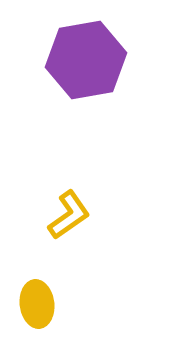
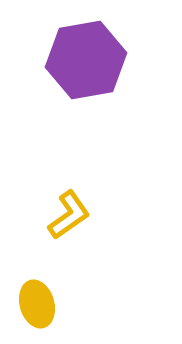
yellow ellipse: rotated 9 degrees counterclockwise
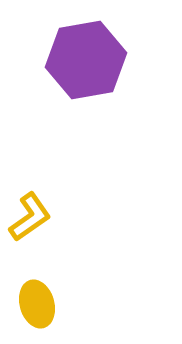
yellow L-shape: moved 39 px left, 2 px down
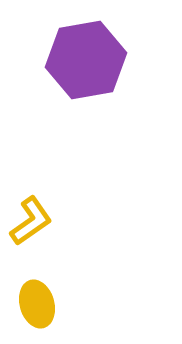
yellow L-shape: moved 1 px right, 4 px down
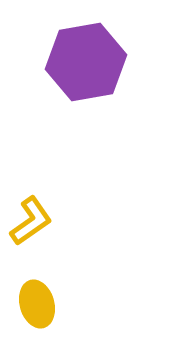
purple hexagon: moved 2 px down
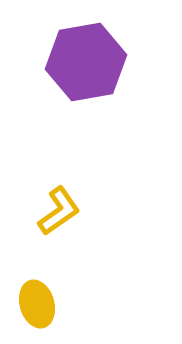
yellow L-shape: moved 28 px right, 10 px up
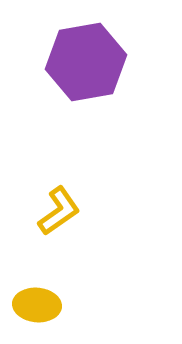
yellow ellipse: moved 1 px down; rotated 69 degrees counterclockwise
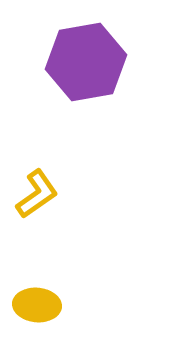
yellow L-shape: moved 22 px left, 17 px up
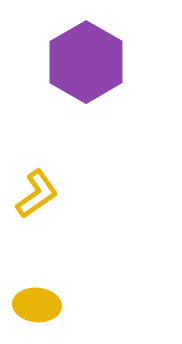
purple hexagon: rotated 20 degrees counterclockwise
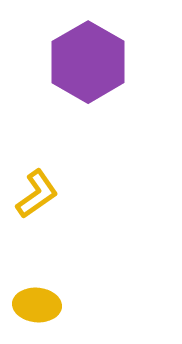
purple hexagon: moved 2 px right
